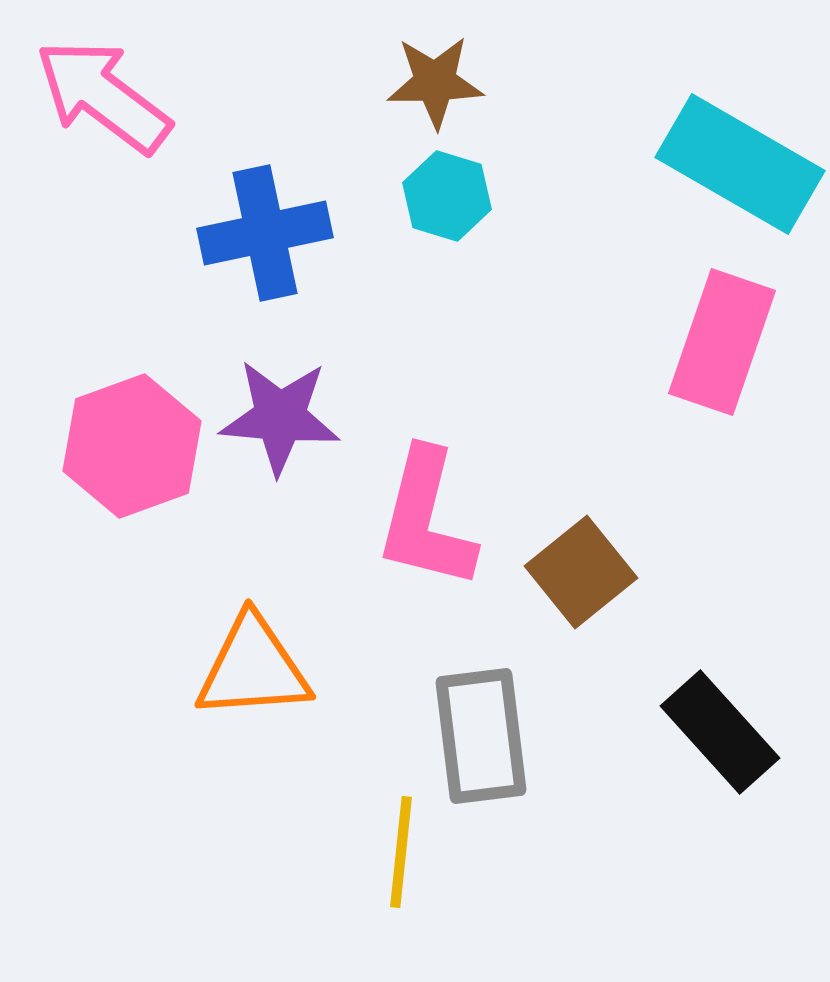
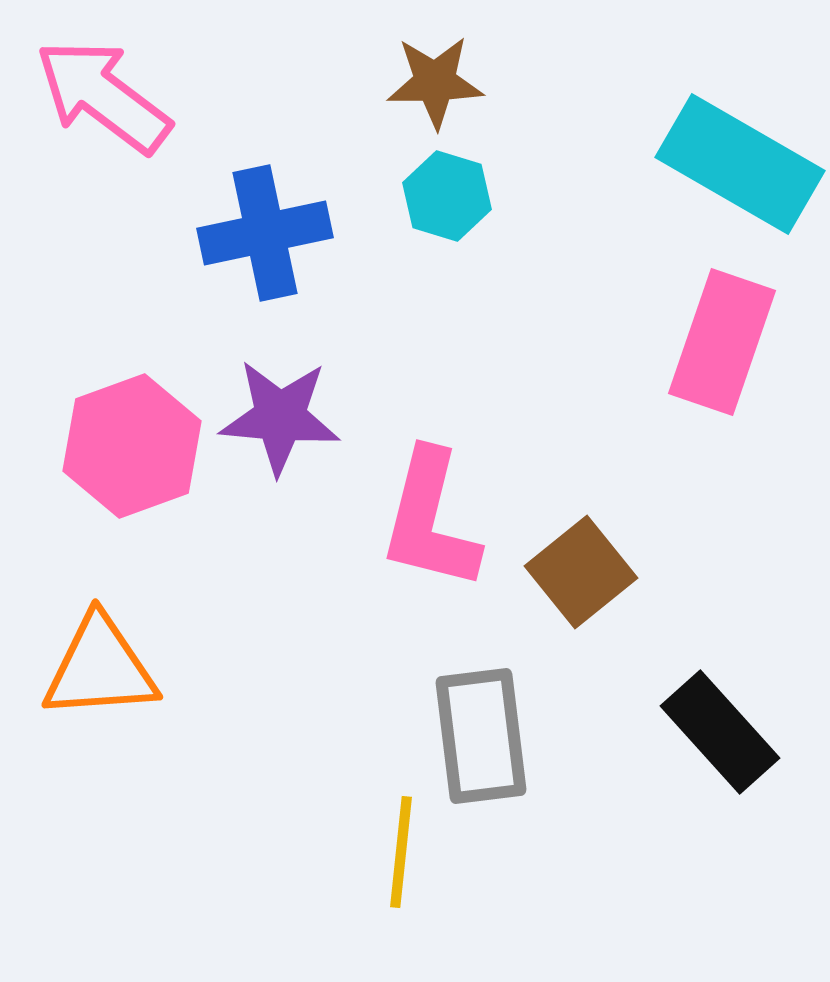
pink L-shape: moved 4 px right, 1 px down
orange triangle: moved 153 px left
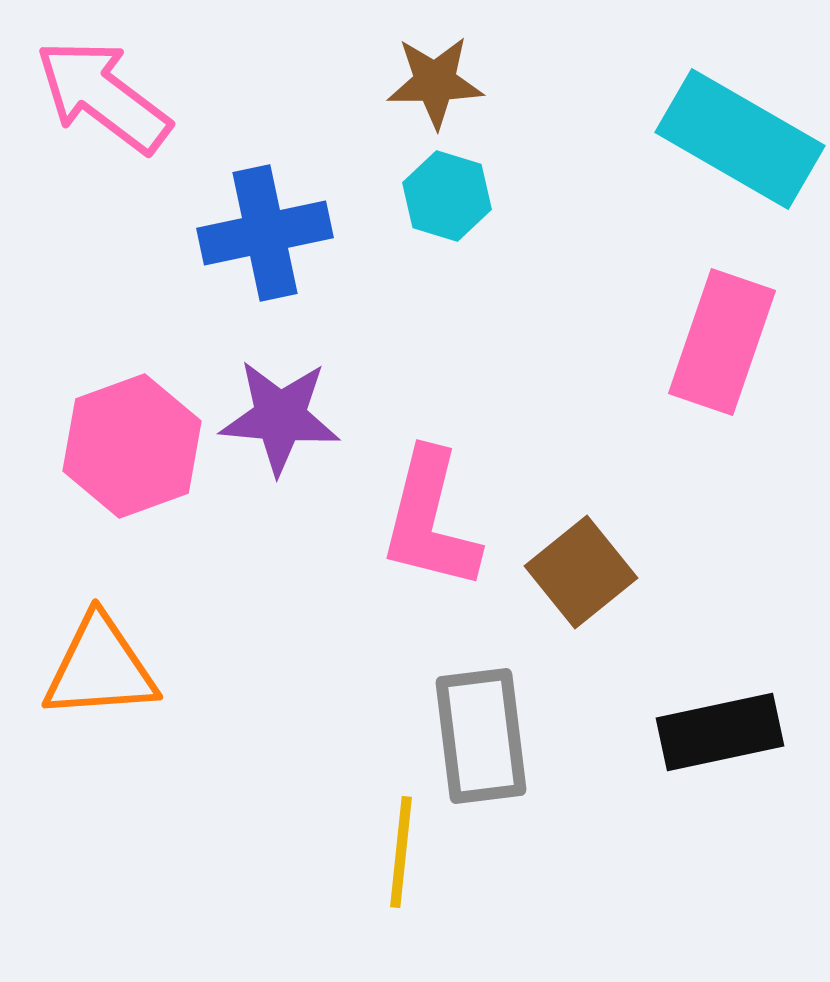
cyan rectangle: moved 25 px up
black rectangle: rotated 60 degrees counterclockwise
